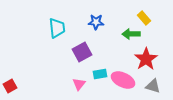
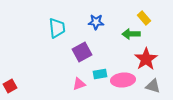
pink ellipse: rotated 30 degrees counterclockwise
pink triangle: rotated 32 degrees clockwise
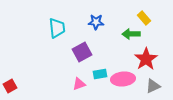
pink ellipse: moved 1 px up
gray triangle: rotated 42 degrees counterclockwise
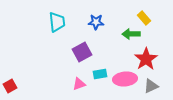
cyan trapezoid: moved 6 px up
pink ellipse: moved 2 px right
gray triangle: moved 2 px left
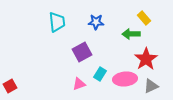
cyan rectangle: rotated 48 degrees counterclockwise
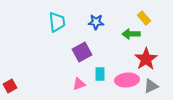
cyan rectangle: rotated 32 degrees counterclockwise
pink ellipse: moved 2 px right, 1 px down
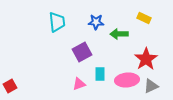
yellow rectangle: rotated 24 degrees counterclockwise
green arrow: moved 12 px left
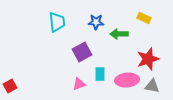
red star: moved 2 px right; rotated 15 degrees clockwise
gray triangle: moved 1 px right; rotated 35 degrees clockwise
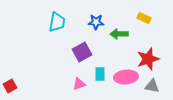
cyan trapezoid: rotated 15 degrees clockwise
pink ellipse: moved 1 px left, 3 px up
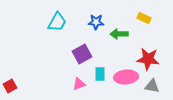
cyan trapezoid: rotated 20 degrees clockwise
purple square: moved 2 px down
red star: rotated 25 degrees clockwise
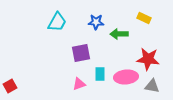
purple square: moved 1 px left, 1 px up; rotated 18 degrees clockwise
